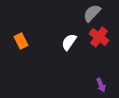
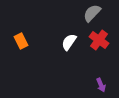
red cross: moved 3 px down
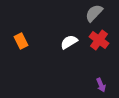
gray semicircle: moved 2 px right
white semicircle: rotated 24 degrees clockwise
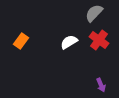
orange rectangle: rotated 63 degrees clockwise
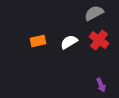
gray semicircle: rotated 18 degrees clockwise
orange rectangle: moved 17 px right; rotated 42 degrees clockwise
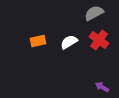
purple arrow: moved 1 px right, 2 px down; rotated 144 degrees clockwise
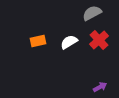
gray semicircle: moved 2 px left
red cross: rotated 12 degrees clockwise
purple arrow: moved 2 px left; rotated 120 degrees clockwise
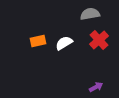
gray semicircle: moved 2 px left, 1 px down; rotated 18 degrees clockwise
white semicircle: moved 5 px left, 1 px down
purple arrow: moved 4 px left
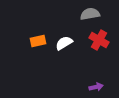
red cross: rotated 18 degrees counterclockwise
purple arrow: rotated 16 degrees clockwise
